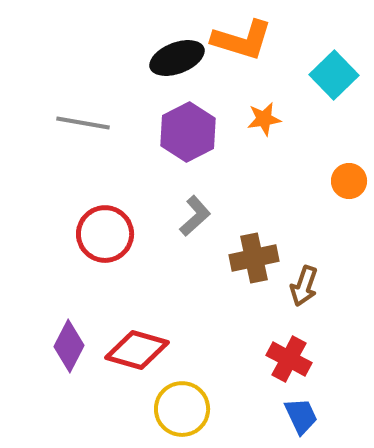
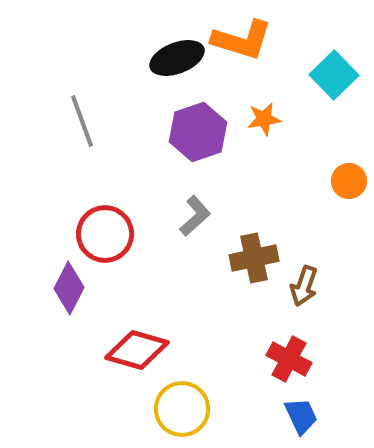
gray line: moved 1 px left, 2 px up; rotated 60 degrees clockwise
purple hexagon: moved 10 px right; rotated 8 degrees clockwise
purple diamond: moved 58 px up
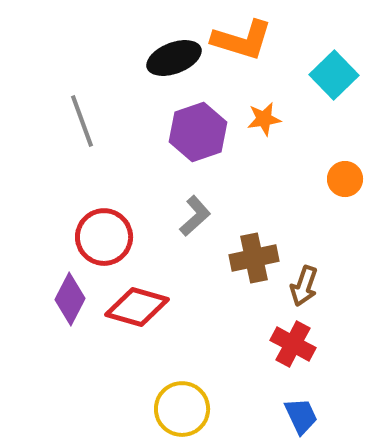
black ellipse: moved 3 px left
orange circle: moved 4 px left, 2 px up
red circle: moved 1 px left, 3 px down
purple diamond: moved 1 px right, 11 px down
red diamond: moved 43 px up
red cross: moved 4 px right, 15 px up
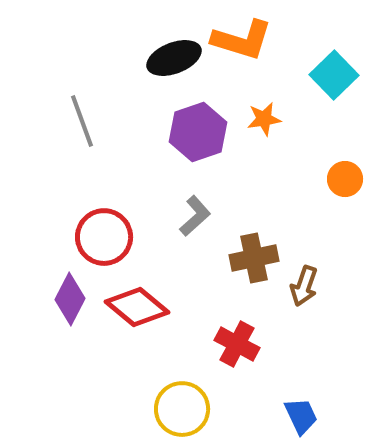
red diamond: rotated 24 degrees clockwise
red cross: moved 56 px left
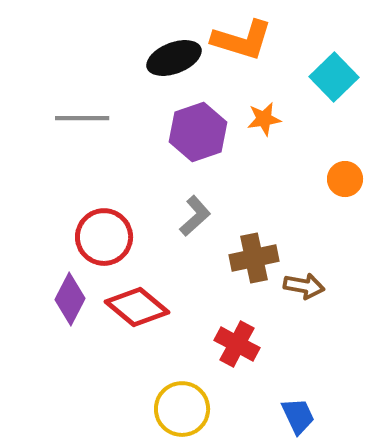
cyan square: moved 2 px down
gray line: moved 3 px up; rotated 70 degrees counterclockwise
brown arrow: rotated 99 degrees counterclockwise
blue trapezoid: moved 3 px left
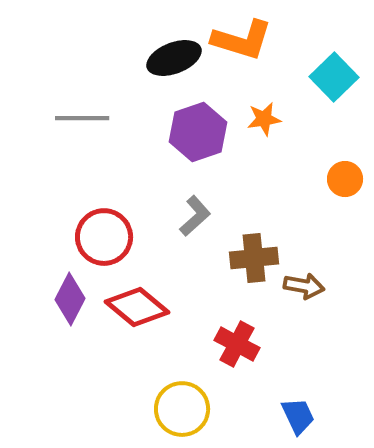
brown cross: rotated 6 degrees clockwise
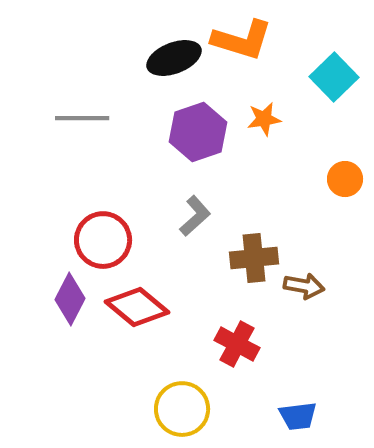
red circle: moved 1 px left, 3 px down
blue trapezoid: rotated 108 degrees clockwise
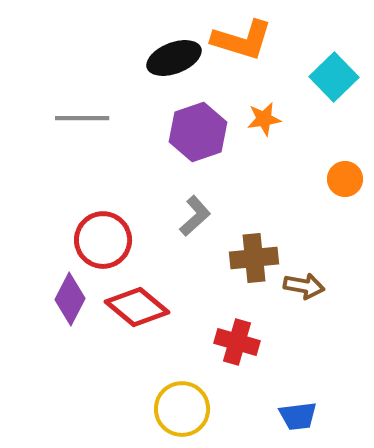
red cross: moved 2 px up; rotated 12 degrees counterclockwise
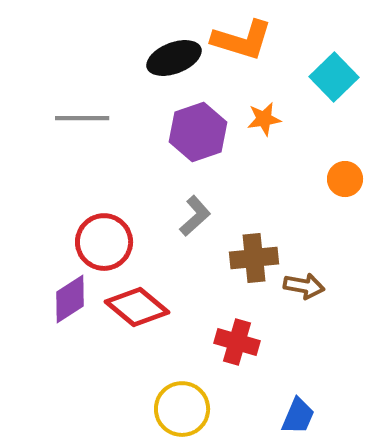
red circle: moved 1 px right, 2 px down
purple diamond: rotated 30 degrees clockwise
blue trapezoid: rotated 60 degrees counterclockwise
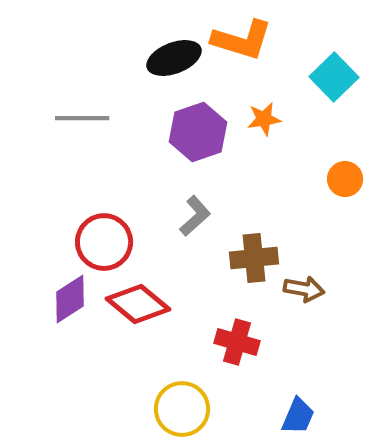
brown arrow: moved 3 px down
red diamond: moved 1 px right, 3 px up
